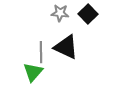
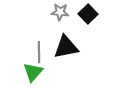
gray star: moved 1 px up
black triangle: rotated 36 degrees counterclockwise
gray line: moved 2 px left
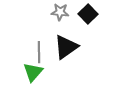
black triangle: rotated 24 degrees counterclockwise
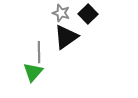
gray star: moved 1 px right, 1 px down; rotated 12 degrees clockwise
black triangle: moved 10 px up
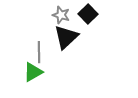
gray star: moved 2 px down
black triangle: rotated 8 degrees counterclockwise
green triangle: rotated 20 degrees clockwise
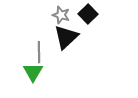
green triangle: rotated 30 degrees counterclockwise
